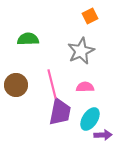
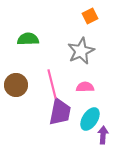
purple arrow: rotated 84 degrees counterclockwise
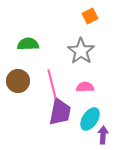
green semicircle: moved 5 px down
gray star: rotated 12 degrees counterclockwise
brown circle: moved 2 px right, 4 px up
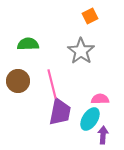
pink semicircle: moved 15 px right, 12 px down
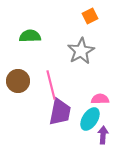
green semicircle: moved 2 px right, 8 px up
gray star: rotated 8 degrees clockwise
pink line: moved 1 px left, 1 px down
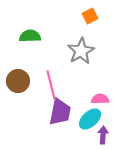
cyan ellipse: rotated 15 degrees clockwise
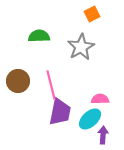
orange square: moved 2 px right, 2 px up
green semicircle: moved 9 px right
gray star: moved 4 px up
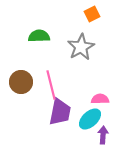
brown circle: moved 3 px right, 1 px down
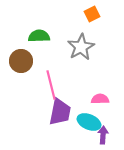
brown circle: moved 21 px up
cyan ellipse: moved 1 px left, 3 px down; rotated 65 degrees clockwise
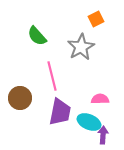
orange square: moved 4 px right, 5 px down
green semicircle: moved 2 px left; rotated 130 degrees counterclockwise
brown circle: moved 1 px left, 37 px down
pink line: moved 1 px right, 9 px up
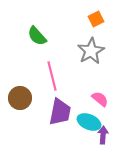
gray star: moved 10 px right, 4 px down
pink semicircle: rotated 42 degrees clockwise
